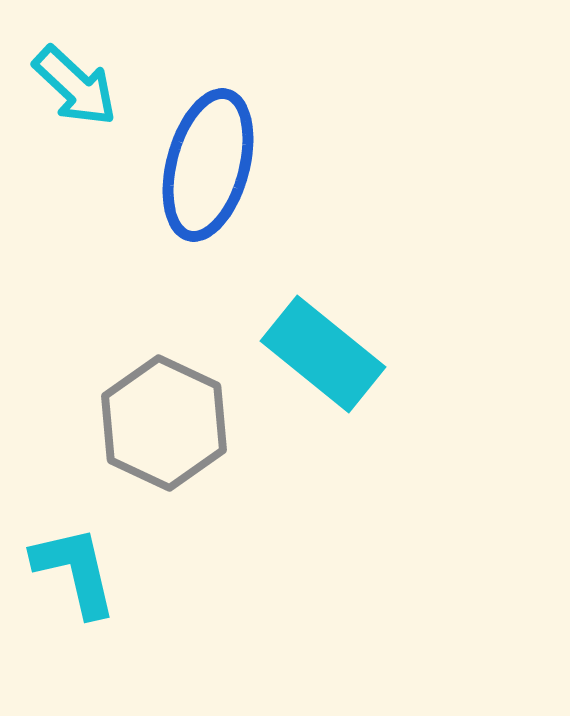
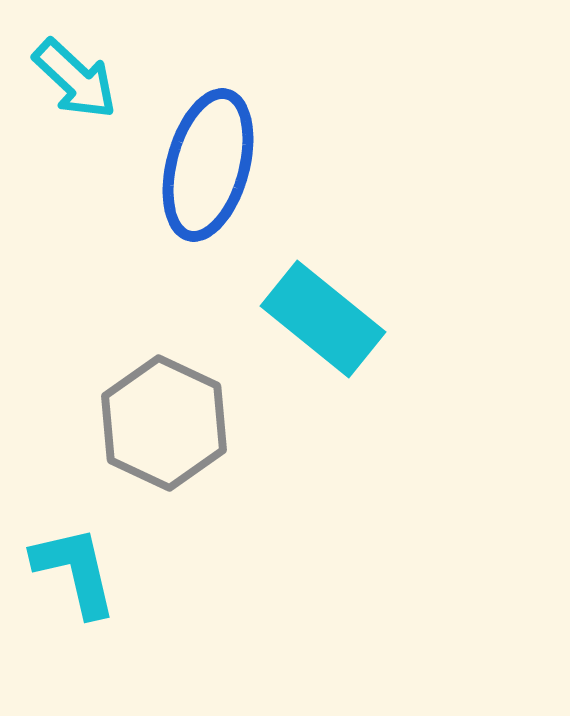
cyan arrow: moved 7 px up
cyan rectangle: moved 35 px up
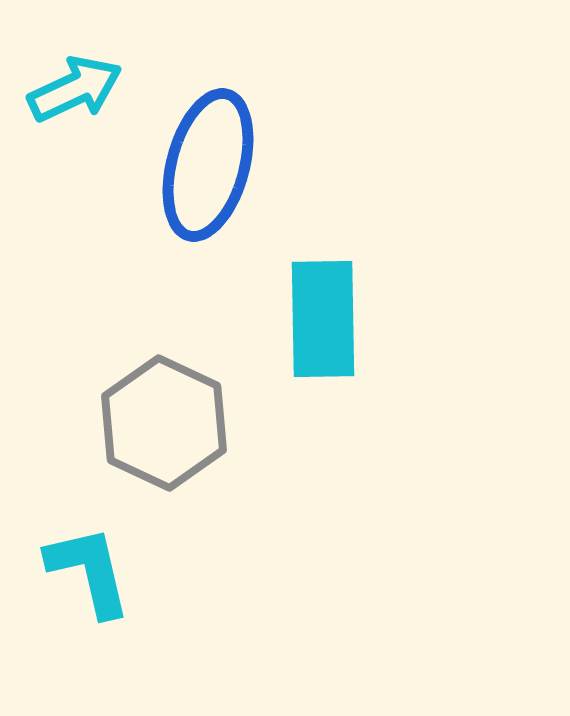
cyan arrow: moved 10 px down; rotated 68 degrees counterclockwise
cyan rectangle: rotated 50 degrees clockwise
cyan L-shape: moved 14 px right
